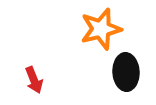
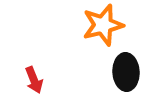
orange star: moved 2 px right, 4 px up
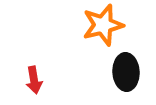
red arrow: rotated 12 degrees clockwise
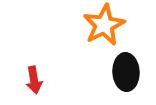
orange star: moved 1 px right; rotated 12 degrees counterclockwise
